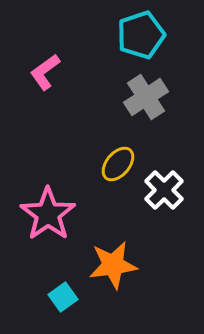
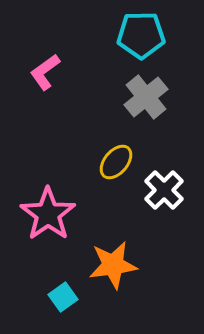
cyan pentagon: rotated 18 degrees clockwise
gray cross: rotated 6 degrees counterclockwise
yellow ellipse: moved 2 px left, 2 px up
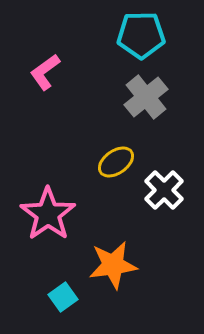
yellow ellipse: rotated 15 degrees clockwise
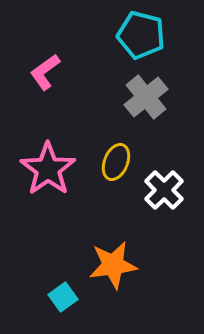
cyan pentagon: rotated 15 degrees clockwise
yellow ellipse: rotated 33 degrees counterclockwise
pink star: moved 45 px up
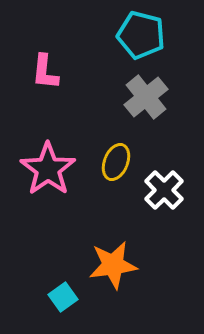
pink L-shape: rotated 48 degrees counterclockwise
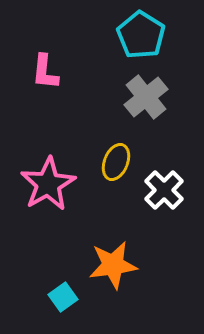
cyan pentagon: rotated 18 degrees clockwise
pink star: moved 15 px down; rotated 6 degrees clockwise
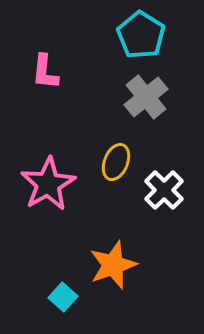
orange star: rotated 12 degrees counterclockwise
cyan square: rotated 12 degrees counterclockwise
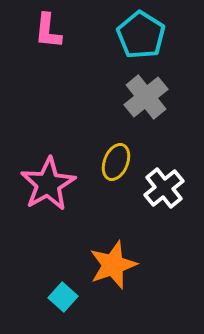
pink L-shape: moved 3 px right, 41 px up
white cross: moved 2 px up; rotated 6 degrees clockwise
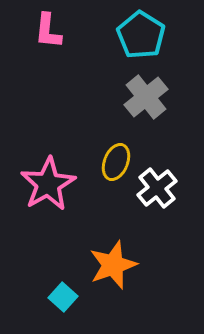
white cross: moved 7 px left
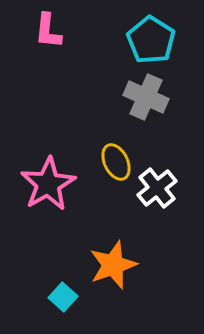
cyan pentagon: moved 10 px right, 5 px down
gray cross: rotated 27 degrees counterclockwise
yellow ellipse: rotated 48 degrees counterclockwise
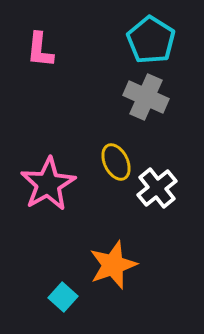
pink L-shape: moved 8 px left, 19 px down
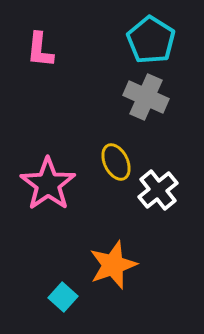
pink star: rotated 6 degrees counterclockwise
white cross: moved 1 px right, 2 px down
